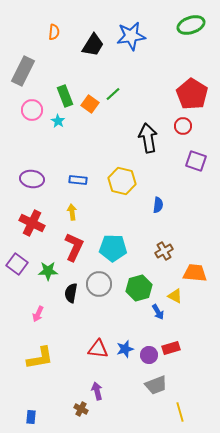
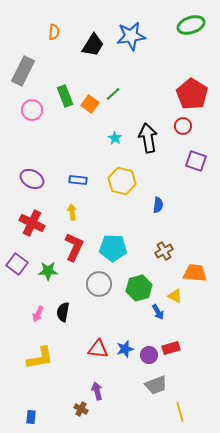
cyan star at (58, 121): moved 57 px right, 17 px down
purple ellipse at (32, 179): rotated 20 degrees clockwise
black semicircle at (71, 293): moved 8 px left, 19 px down
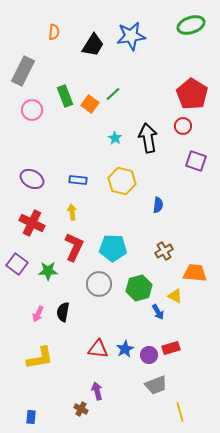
blue star at (125, 349): rotated 12 degrees counterclockwise
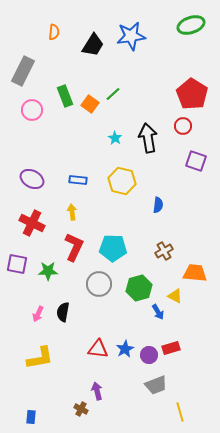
purple square at (17, 264): rotated 25 degrees counterclockwise
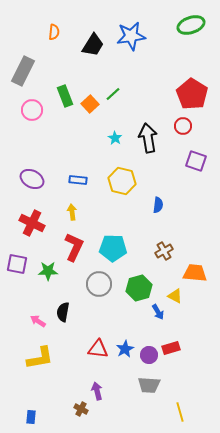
orange square at (90, 104): rotated 12 degrees clockwise
pink arrow at (38, 314): moved 7 px down; rotated 98 degrees clockwise
gray trapezoid at (156, 385): moved 7 px left; rotated 25 degrees clockwise
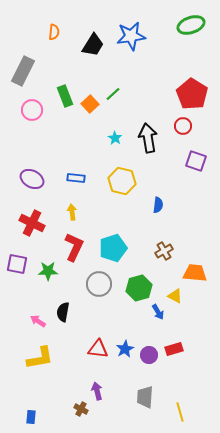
blue rectangle at (78, 180): moved 2 px left, 2 px up
cyan pentagon at (113, 248): rotated 20 degrees counterclockwise
red rectangle at (171, 348): moved 3 px right, 1 px down
gray trapezoid at (149, 385): moved 4 px left, 12 px down; rotated 90 degrees clockwise
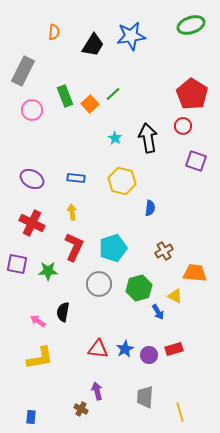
blue semicircle at (158, 205): moved 8 px left, 3 px down
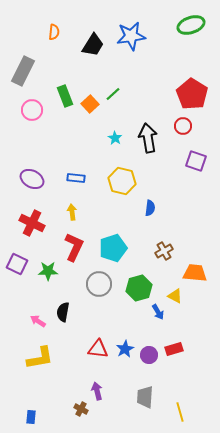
purple square at (17, 264): rotated 15 degrees clockwise
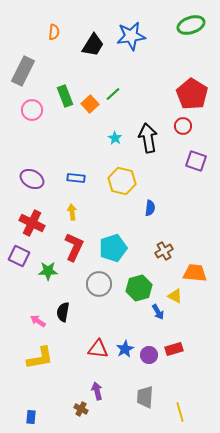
purple square at (17, 264): moved 2 px right, 8 px up
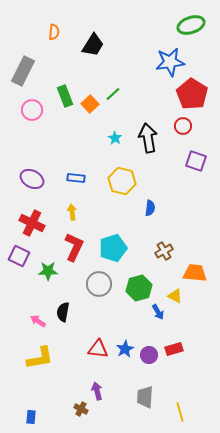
blue star at (131, 36): moved 39 px right, 26 px down
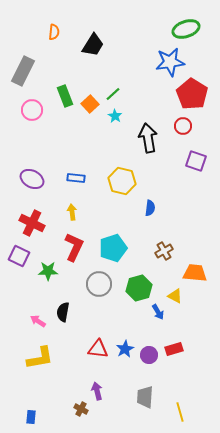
green ellipse at (191, 25): moved 5 px left, 4 px down
cyan star at (115, 138): moved 22 px up
